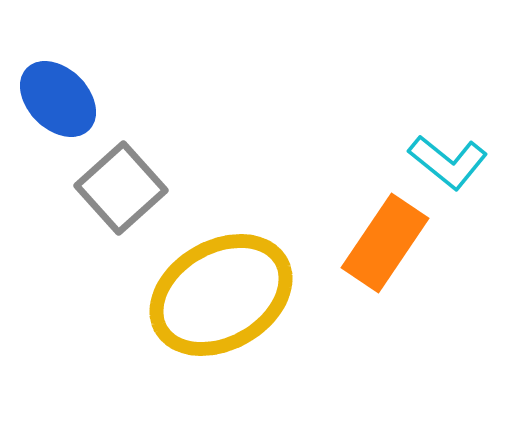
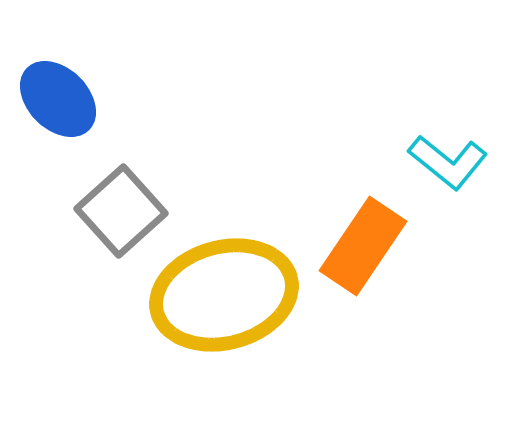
gray square: moved 23 px down
orange rectangle: moved 22 px left, 3 px down
yellow ellipse: moved 3 px right; rotated 15 degrees clockwise
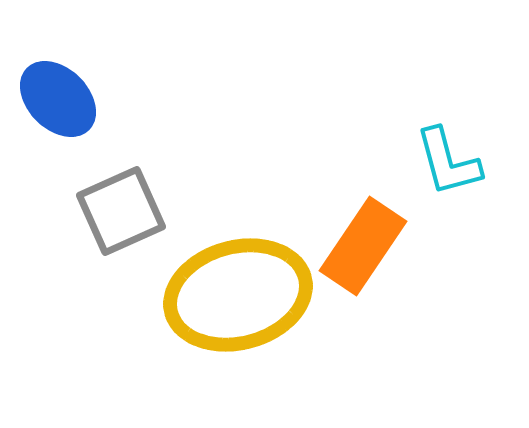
cyan L-shape: rotated 36 degrees clockwise
gray square: rotated 18 degrees clockwise
yellow ellipse: moved 14 px right
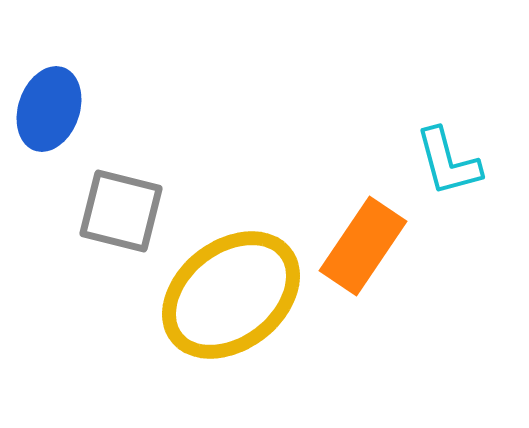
blue ellipse: moved 9 px left, 10 px down; rotated 64 degrees clockwise
gray square: rotated 38 degrees clockwise
yellow ellipse: moved 7 px left; rotated 23 degrees counterclockwise
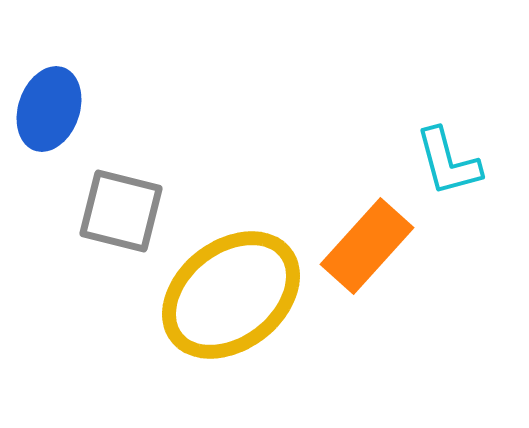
orange rectangle: moved 4 px right; rotated 8 degrees clockwise
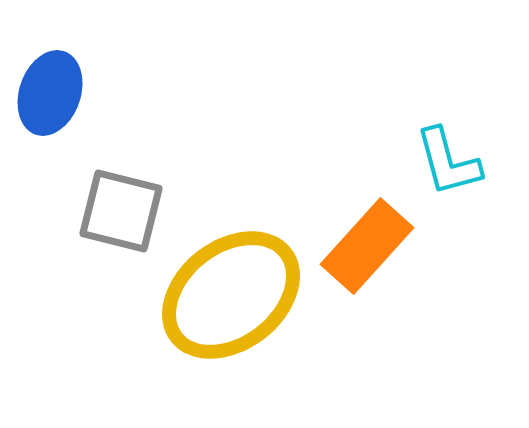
blue ellipse: moved 1 px right, 16 px up
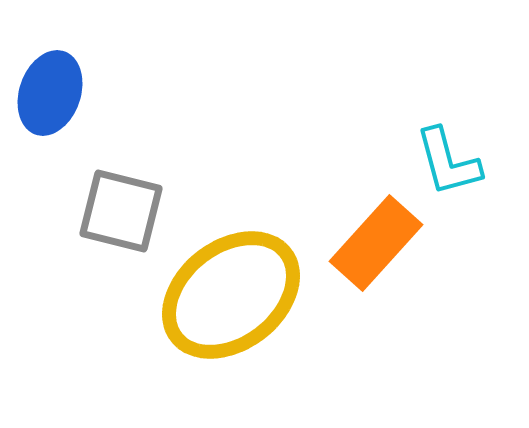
orange rectangle: moved 9 px right, 3 px up
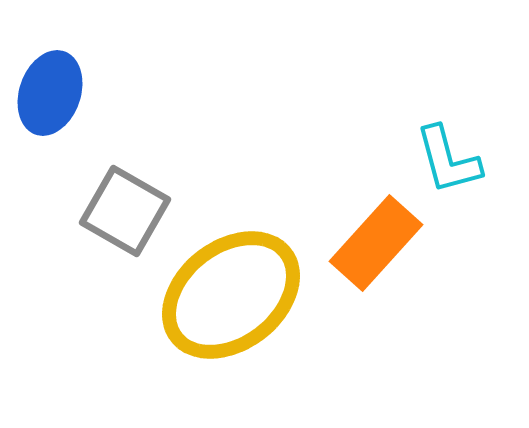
cyan L-shape: moved 2 px up
gray square: moved 4 px right; rotated 16 degrees clockwise
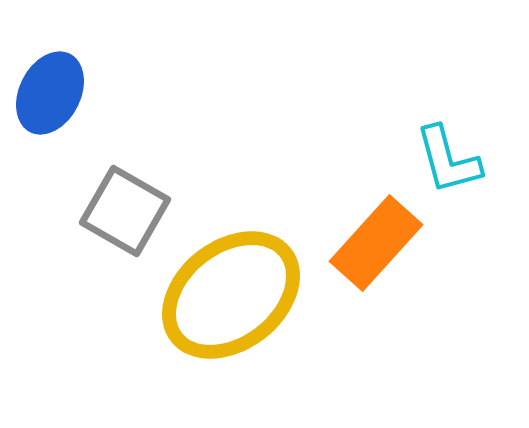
blue ellipse: rotated 8 degrees clockwise
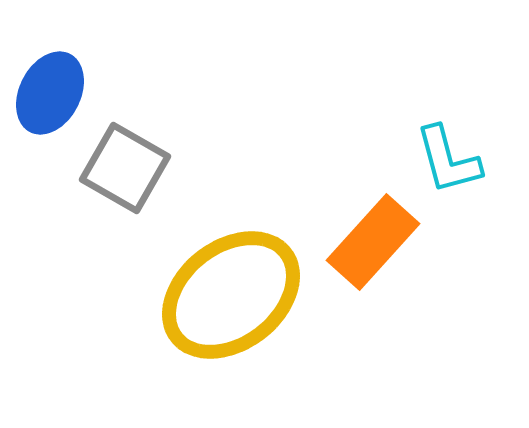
gray square: moved 43 px up
orange rectangle: moved 3 px left, 1 px up
